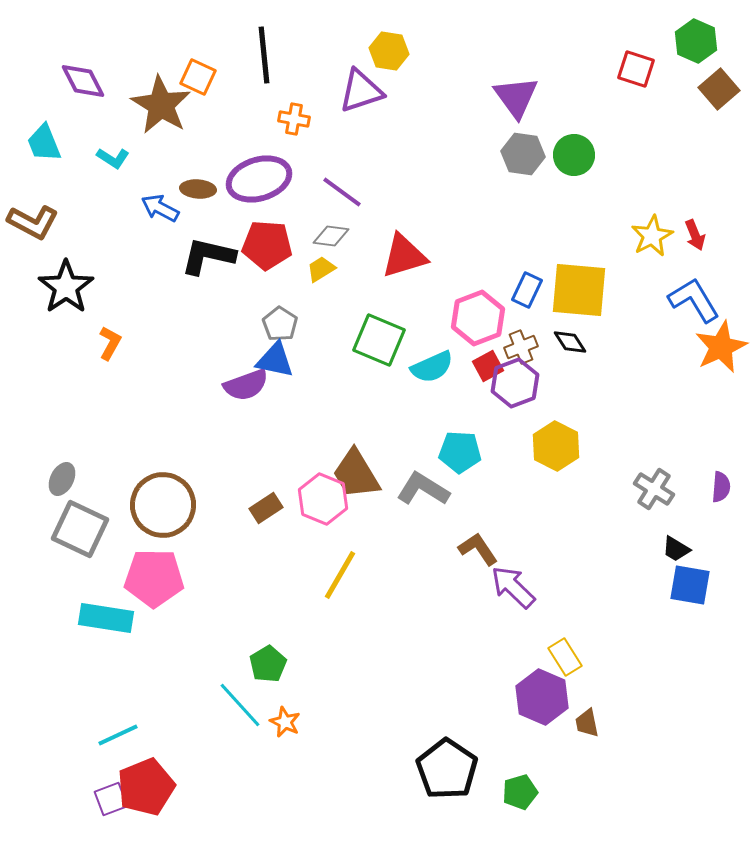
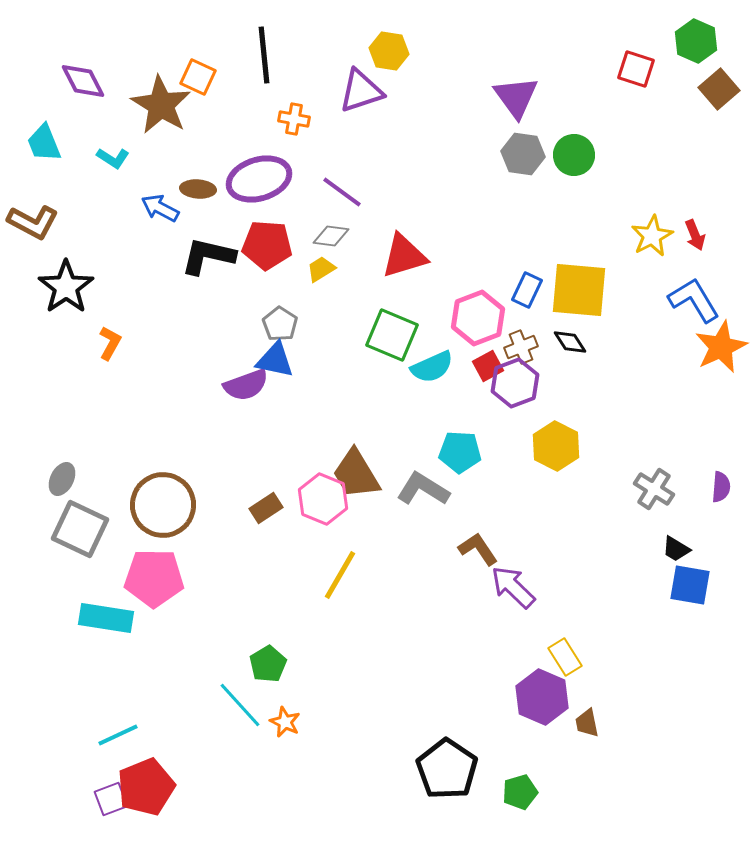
green square at (379, 340): moved 13 px right, 5 px up
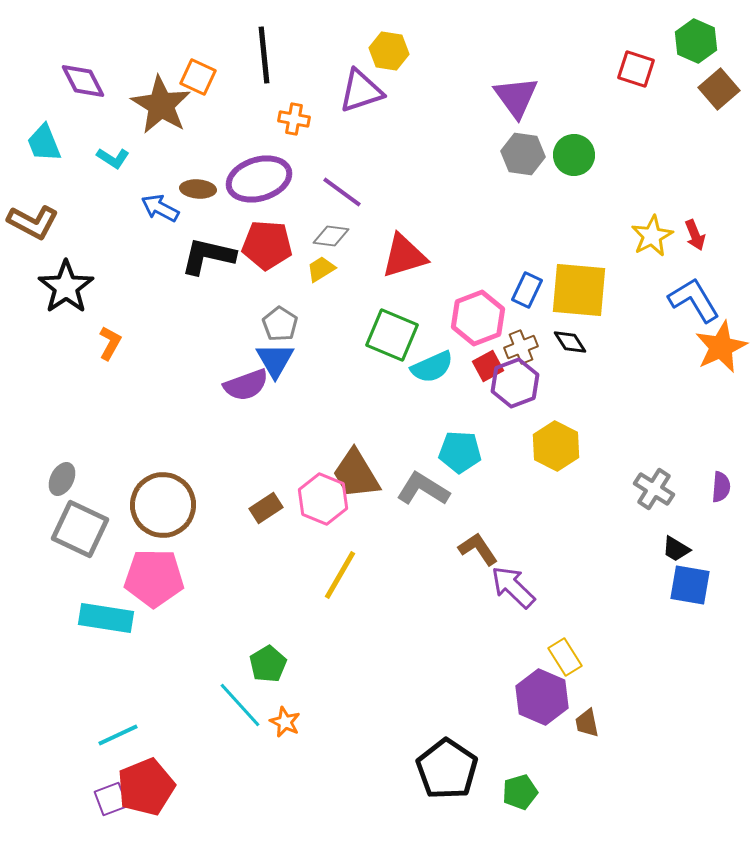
blue triangle at (275, 360): rotated 48 degrees clockwise
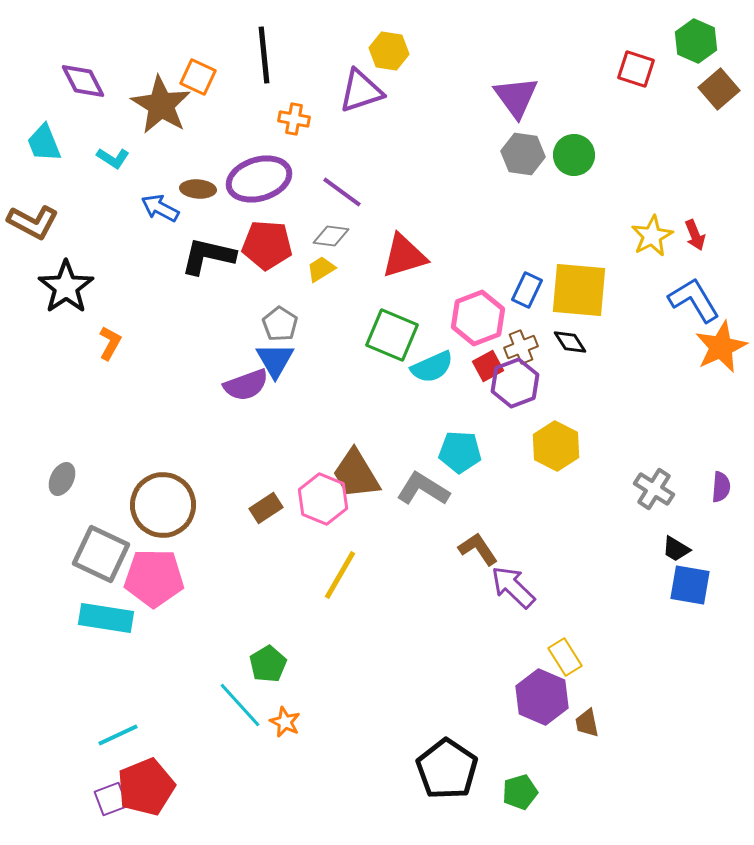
gray square at (80, 529): moved 21 px right, 25 px down
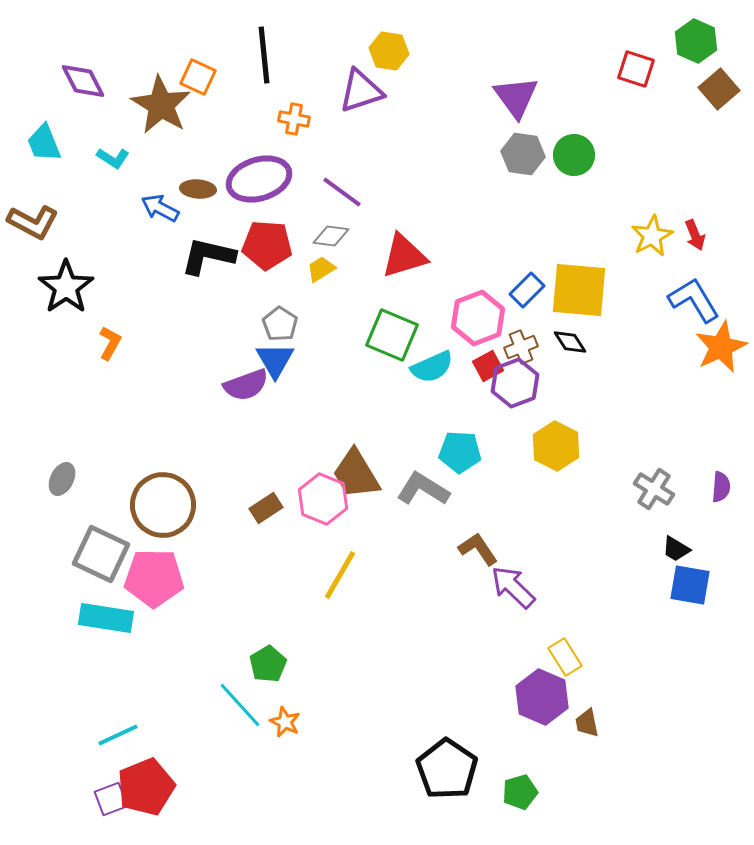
blue rectangle at (527, 290): rotated 20 degrees clockwise
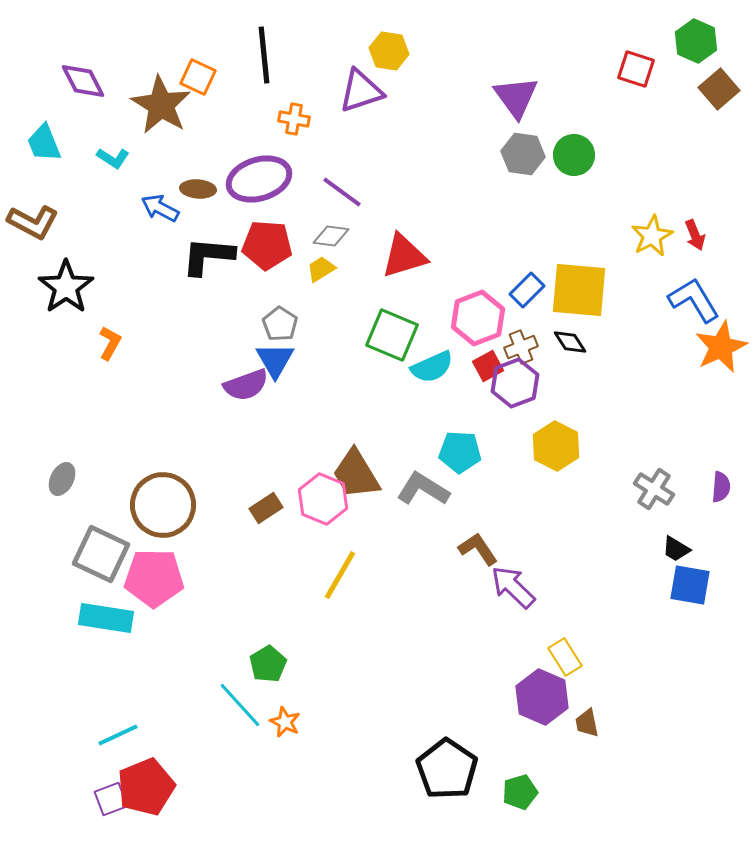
black L-shape at (208, 256): rotated 8 degrees counterclockwise
